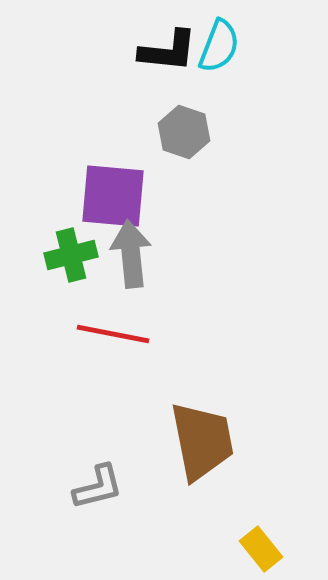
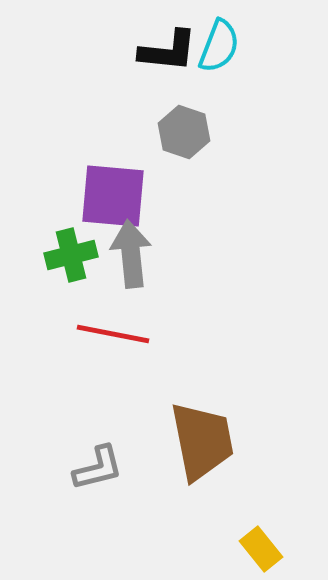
gray L-shape: moved 19 px up
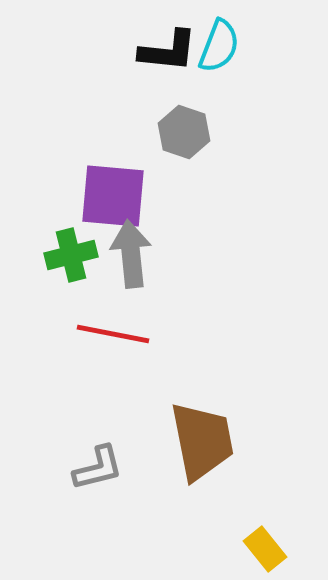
yellow rectangle: moved 4 px right
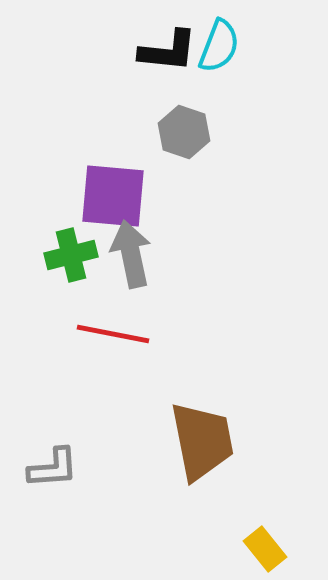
gray arrow: rotated 6 degrees counterclockwise
gray L-shape: moved 45 px left; rotated 10 degrees clockwise
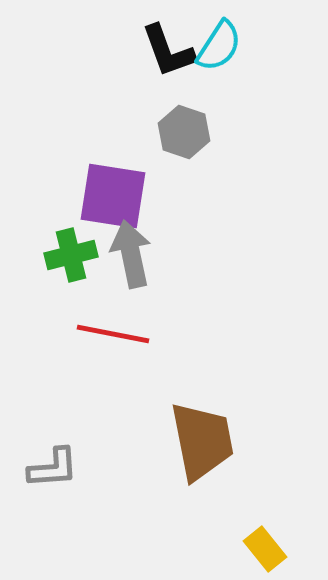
cyan semicircle: rotated 12 degrees clockwise
black L-shape: rotated 64 degrees clockwise
purple square: rotated 4 degrees clockwise
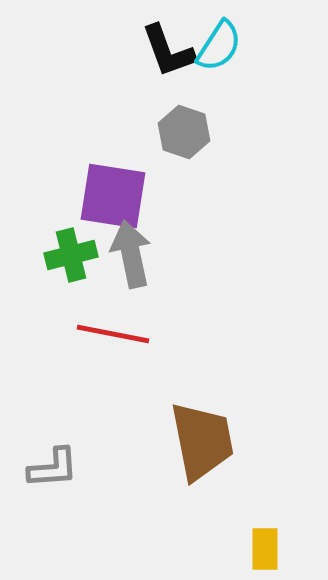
yellow rectangle: rotated 39 degrees clockwise
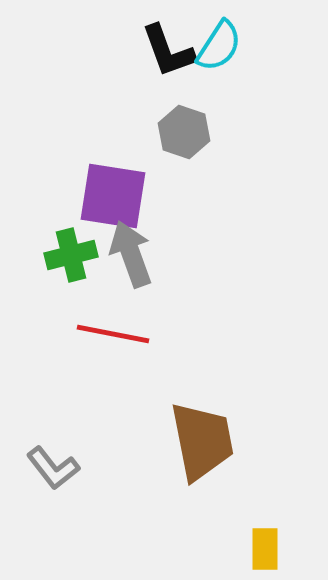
gray arrow: rotated 8 degrees counterclockwise
gray L-shape: rotated 56 degrees clockwise
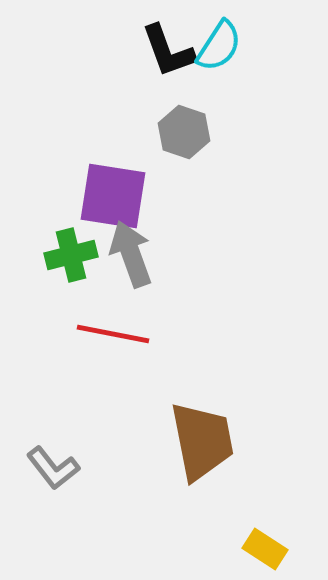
yellow rectangle: rotated 57 degrees counterclockwise
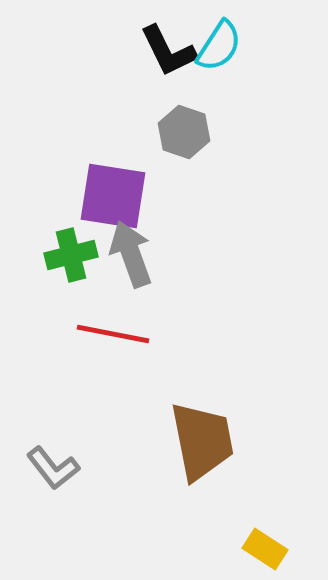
black L-shape: rotated 6 degrees counterclockwise
